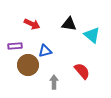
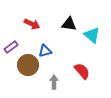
purple rectangle: moved 4 px left, 1 px down; rotated 32 degrees counterclockwise
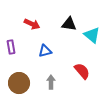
purple rectangle: rotated 64 degrees counterclockwise
brown circle: moved 9 px left, 18 px down
gray arrow: moved 3 px left
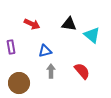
gray arrow: moved 11 px up
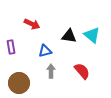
black triangle: moved 12 px down
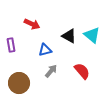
black triangle: rotated 21 degrees clockwise
purple rectangle: moved 2 px up
blue triangle: moved 1 px up
gray arrow: rotated 40 degrees clockwise
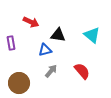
red arrow: moved 1 px left, 2 px up
black triangle: moved 11 px left, 1 px up; rotated 21 degrees counterclockwise
purple rectangle: moved 2 px up
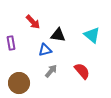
red arrow: moved 2 px right; rotated 21 degrees clockwise
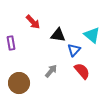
blue triangle: moved 29 px right; rotated 32 degrees counterclockwise
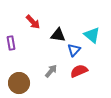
red semicircle: moved 3 px left; rotated 72 degrees counterclockwise
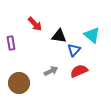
red arrow: moved 2 px right, 2 px down
black triangle: moved 1 px right, 1 px down
gray arrow: rotated 24 degrees clockwise
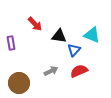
cyan triangle: rotated 18 degrees counterclockwise
